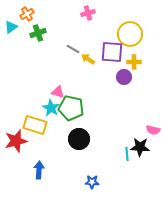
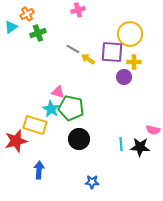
pink cross: moved 10 px left, 3 px up
cyan star: moved 1 px down
cyan line: moved 6 px left, 10 px up
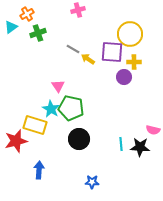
pink triangle: moved 6 px up; rotated 40 degrees clockwise
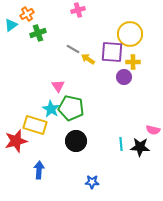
cyan triangle: moved 2 px up
yellow cross: moved 1 px left
black circle: moved 3 px left, 2 px down
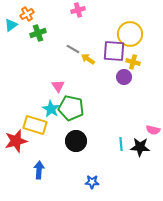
purple square: moved 2 px right, 1 px up
yellow cross: rotated 16 degrees clockwise
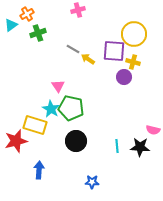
yellow circle: moved 4 px right
cyan line: moved 4 px left, 2 px down
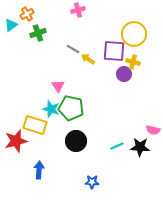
purple circle: moved 3 px up
cyan star: rotated 12 degrees counterclockwise
cyan line: rotated 72 degrees clockwise
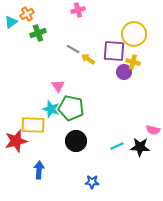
cyan triangle: moved 3 px up
purple circle: moved 2 px up
yellow rectangle: moved 2 px left; rotated 15 degrees counterclockwise
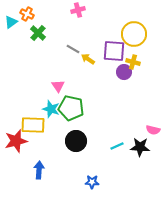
orange cross: rotated 32 degrees counterclockwise
green cross: rotated 28 degrees counterclockwise
